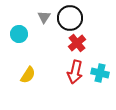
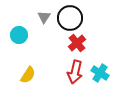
cyan circle: moved 1 px down
cyan cross: rotated 18 degrees clockwise
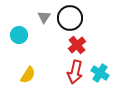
red cross: moved 2 px down
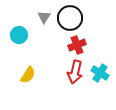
red cross: rotated 18 degrees clockwise
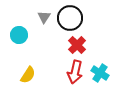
red cross: rotated 24 degrees counterclockwise
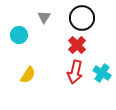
black circle: moved 12 px right
cyan cross: moved 2 px right
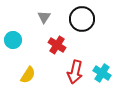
black circle: moved 1 px down
cyan circle: moved 6 px left, 5 px down
red cross: moved 20 px left; rotated 12 degrees counterclockwise
